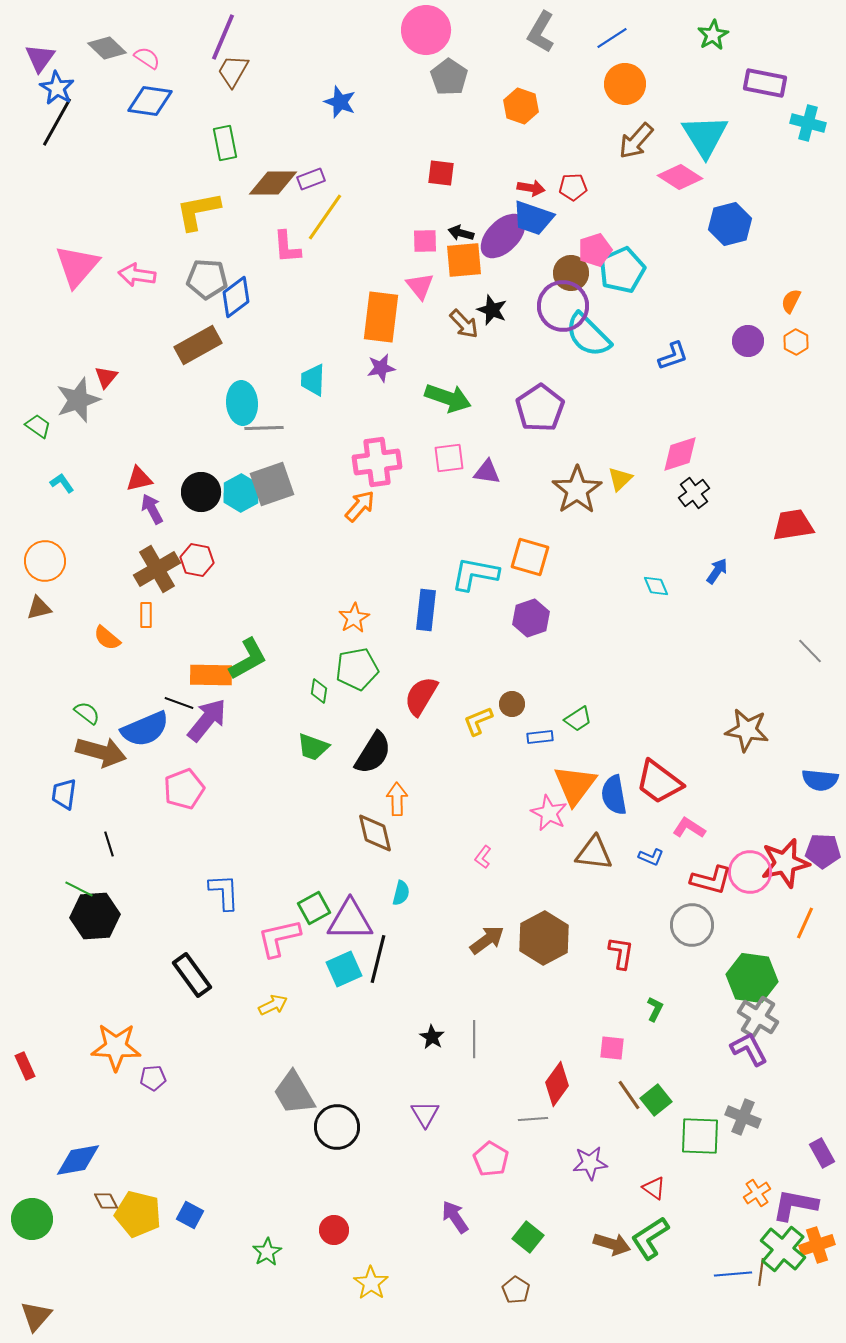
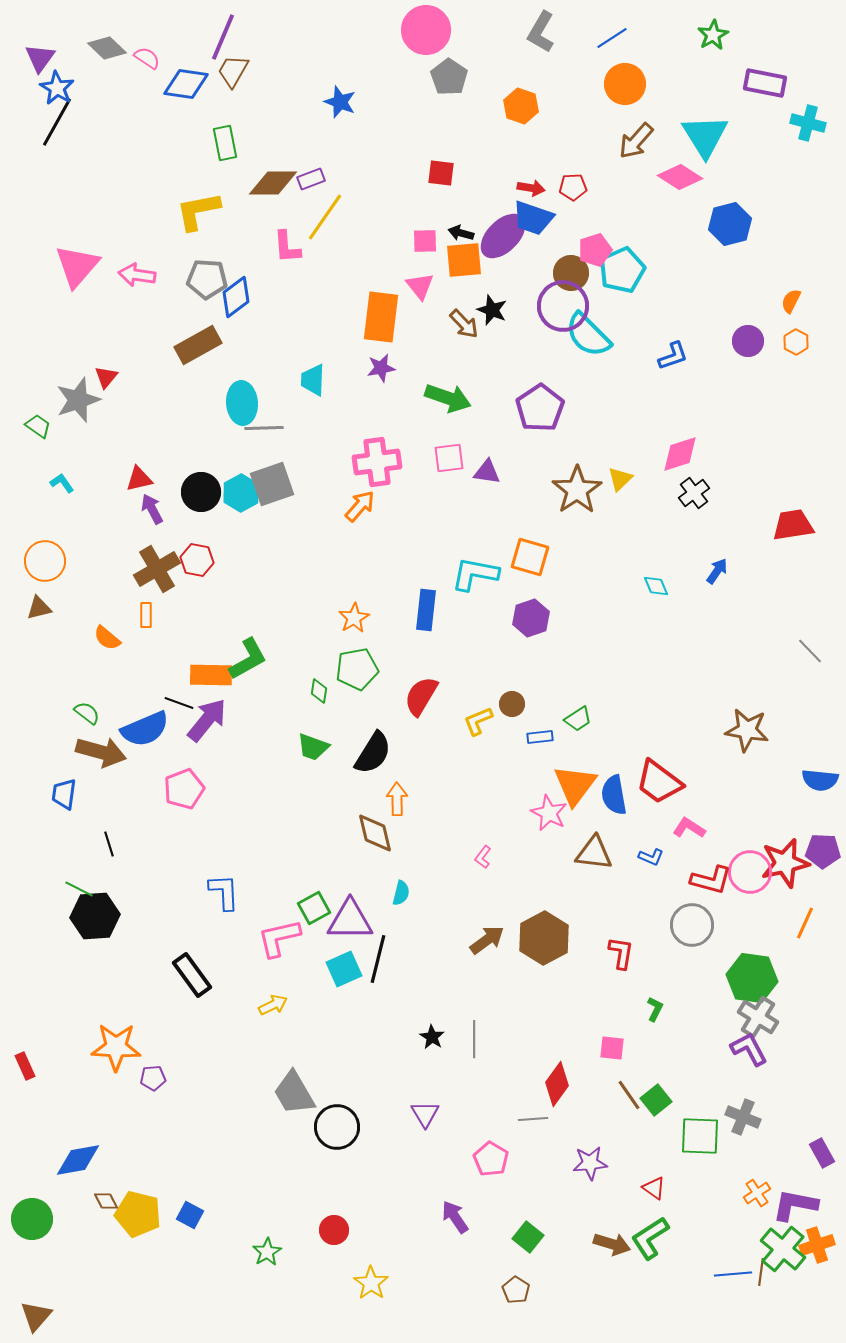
blue diamond at (150, 101): moved 36 px right, 17 px up
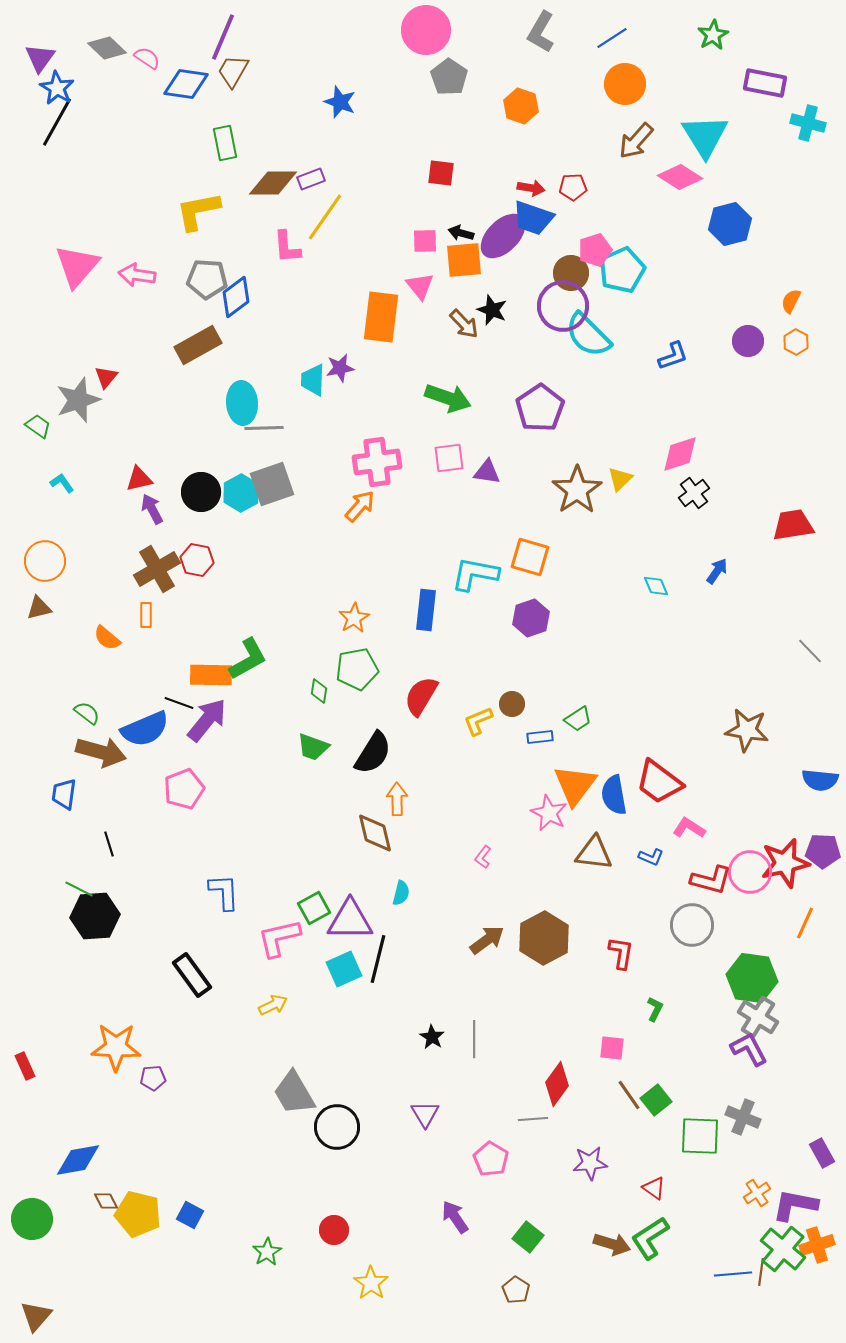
purple star at (381, 368): moved 41 px left
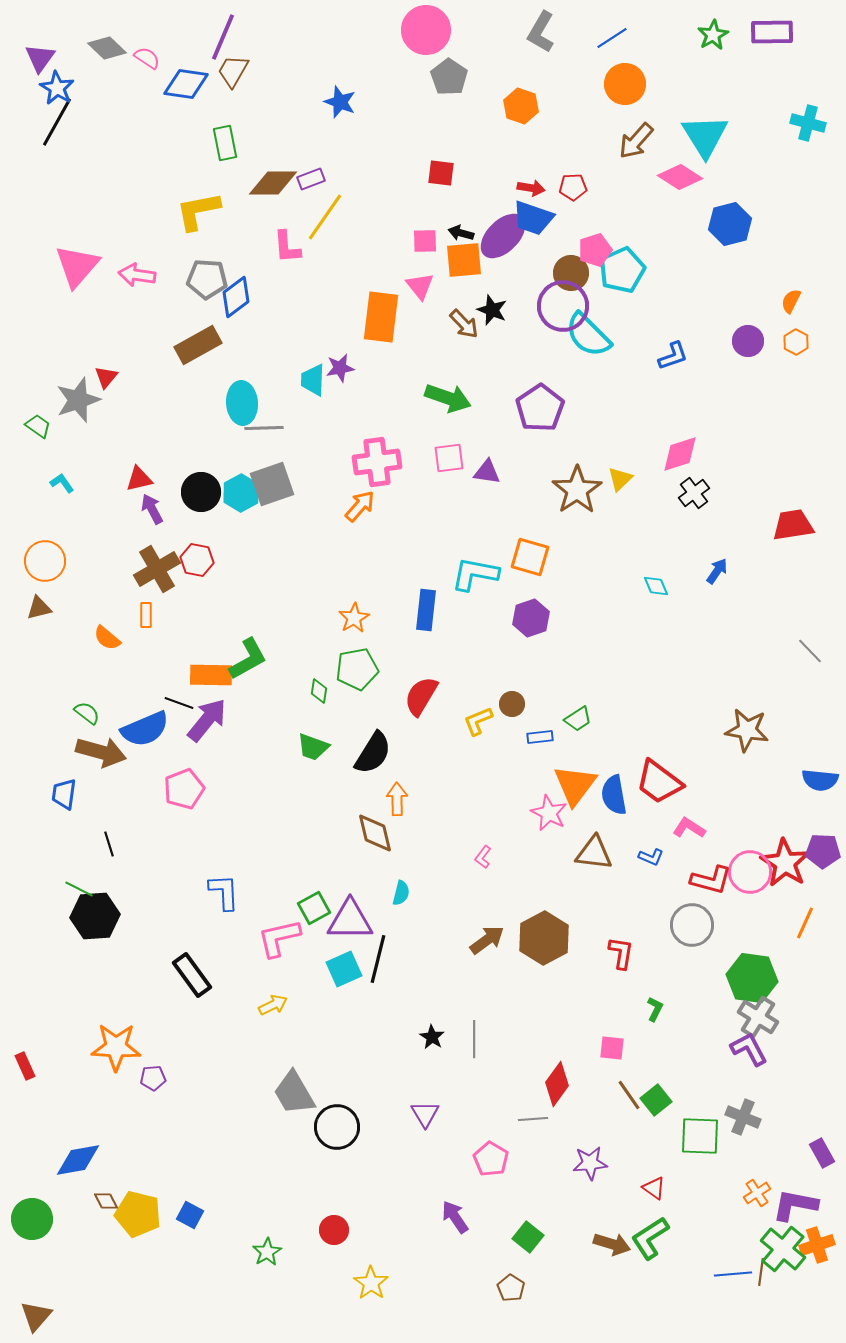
purple rectangle at (765, 83): moved 7 px right, 51 px up; rotated 12 degrees counterclockwise
red star at (785, 863): rotated 27 degrees counterclockwise
brown pentagon at (516, 1290): moved 5 px left, 2 px up
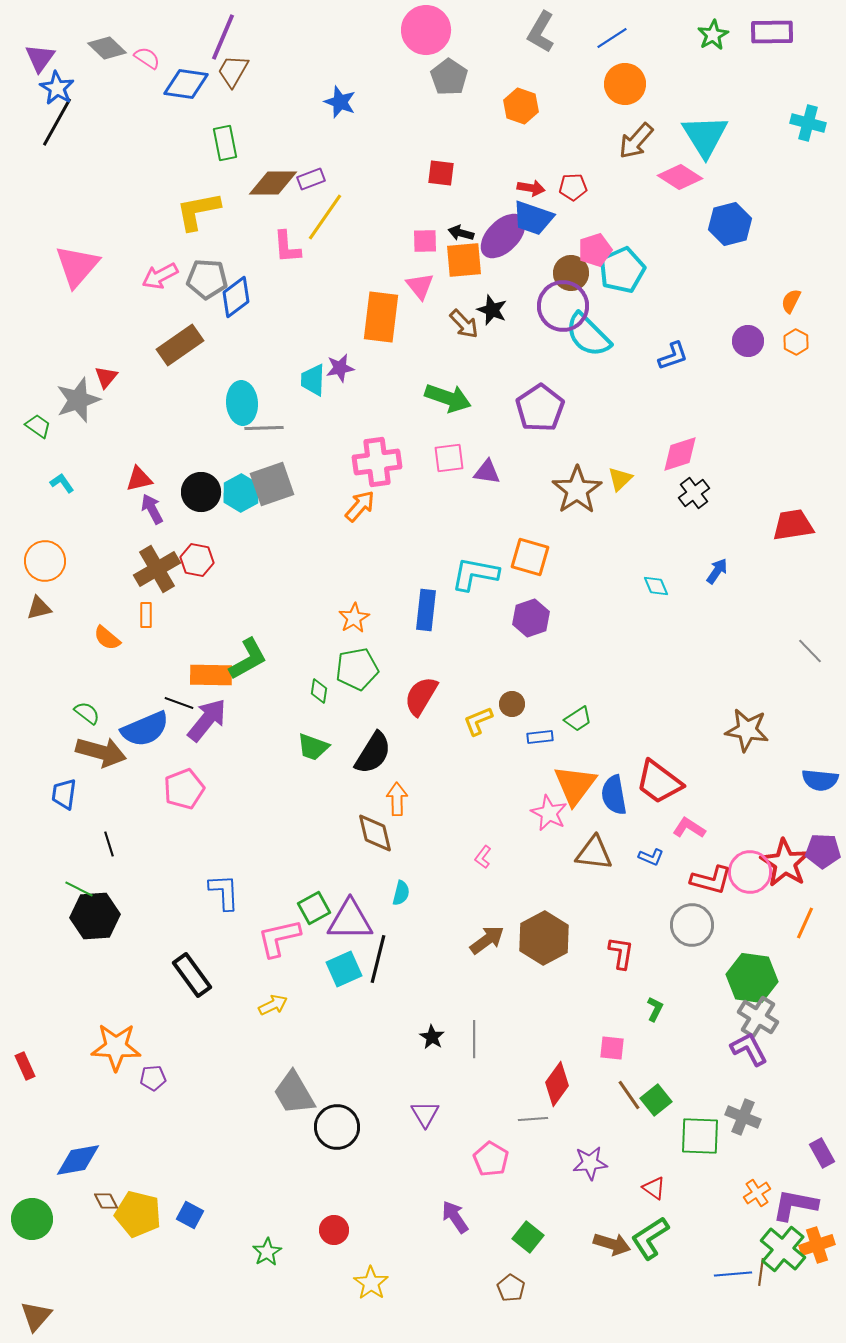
pink arrow at (137, 275): moved 23 px right, 1 px down; rotated 36 degrees counterclockwise
brown rectangle at (198, 345): moved 18 px left; rotated 6 degrees counterclockwise
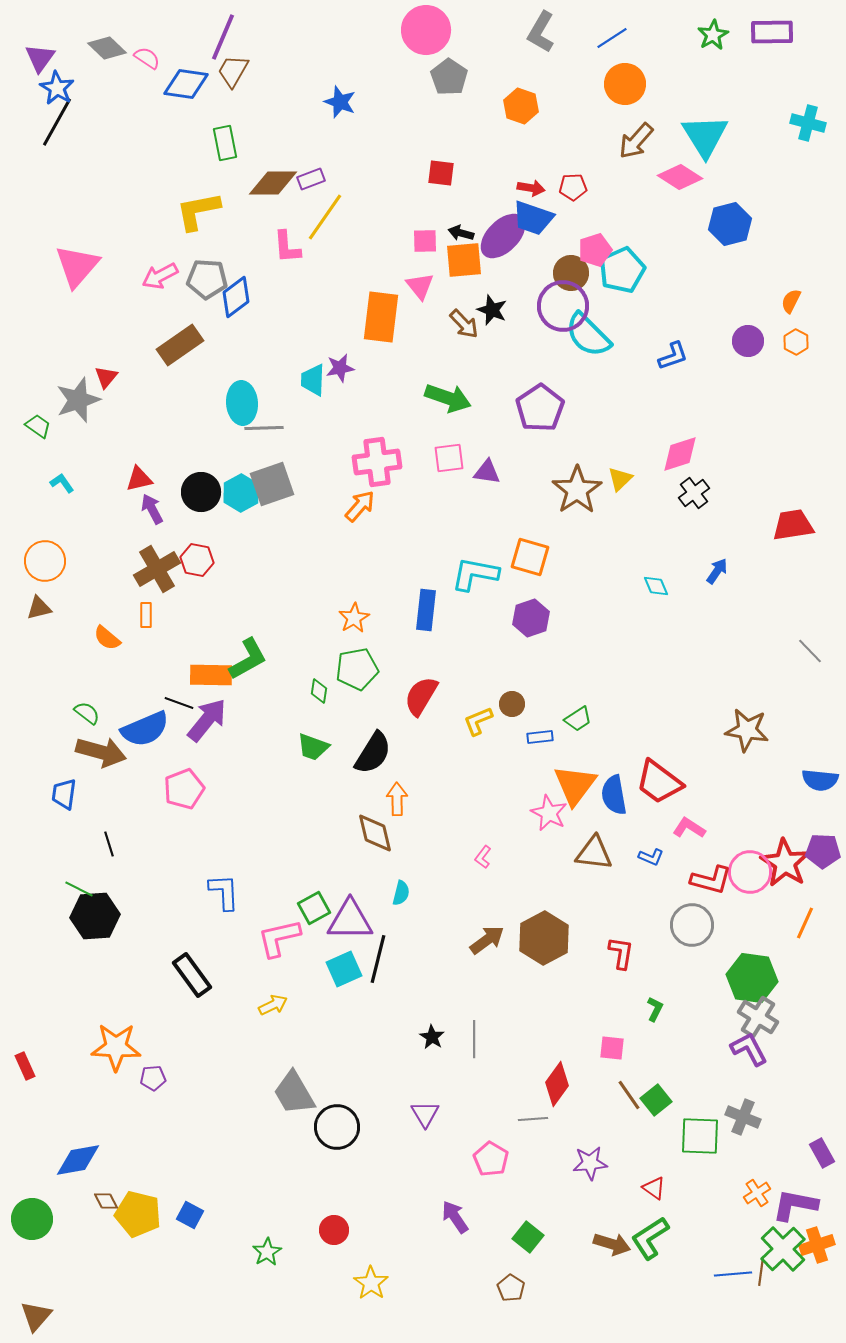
green cross at (783, 1249): rotated 6 degrees clockwise
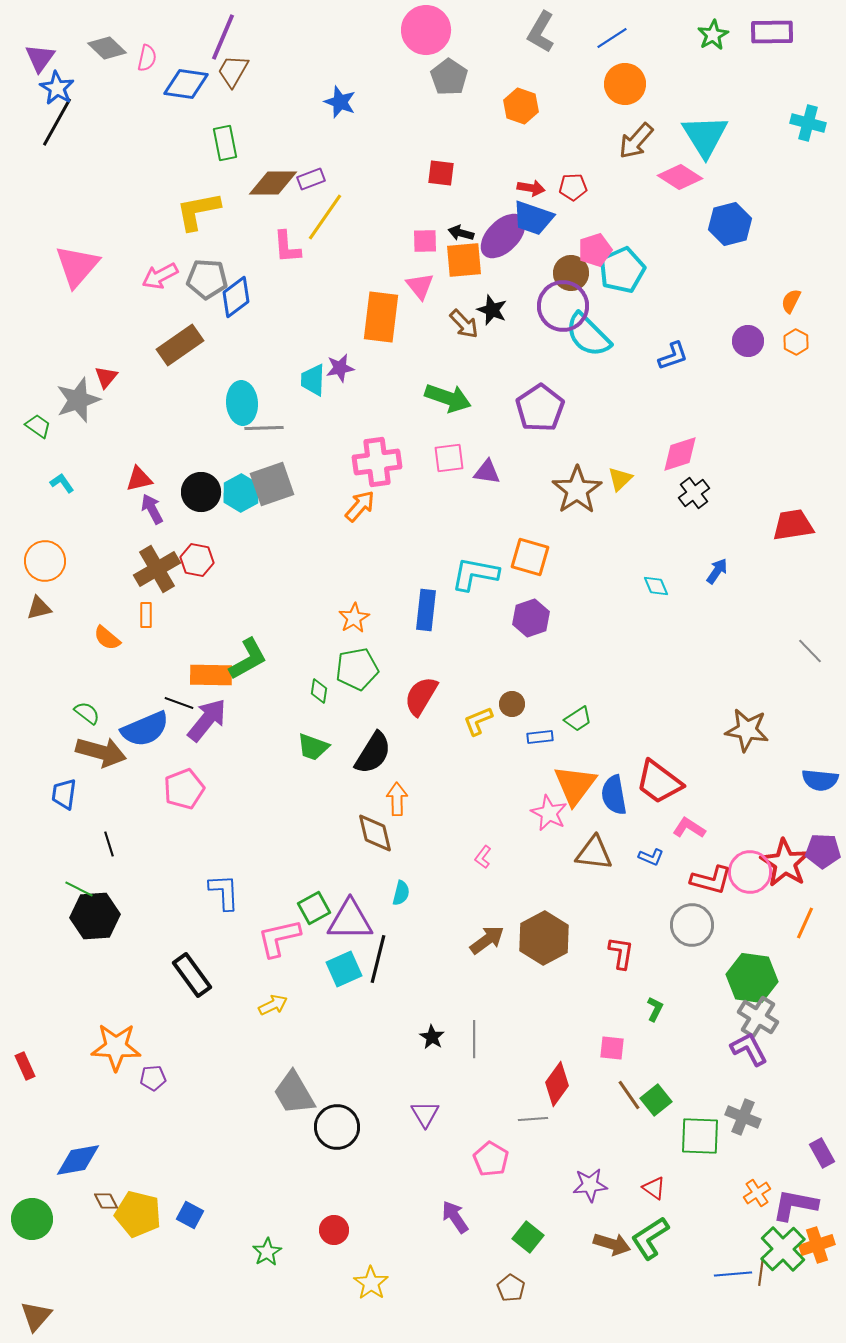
pink semicircle at (147, 58): rotated 68 degrees clockwise
purple star at (590, 1163): moved 22 px down
